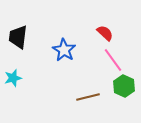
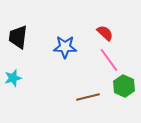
blue star: moved 1 px right, 3 px up; rotated 30 degrees counterclockwise
pink line: moved 4 px left
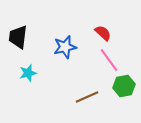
red semicircle: moved 2 px left
blue star: rotated 15 degrees counterclockwise
cyan star: moved 15 px right, 5 px up
green hexagon: rotated 25 degrees clockwise
brown line: moved 1 px left; rotated 10 degrees counterclockwise
